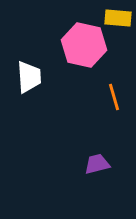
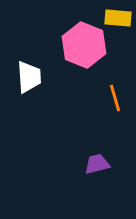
pink hexagon: rotated 9 degrees clockwise
orange line: moved 1 px right, 1 px down
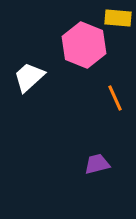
white trapezoid: rotated 128 degrees counterclockwise
orange line: rotated 8 degrees counterclockwise
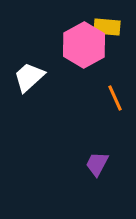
yellow rectangle: moved 11 px left, 9 px down
pink hexagon: rotated 9 degrees clockwise
purple trapezoid: rotated 48 degrees counterclockwise
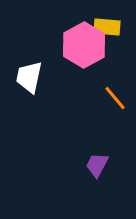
white trapezoid: rotated 36 degrees counterclockwise
orange line: rotated 16 degrees counterclockwise
purple trapezoid: moved 1 px down
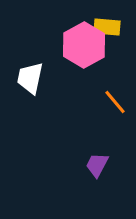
white trapezoid: moved 1 px right, 1 px down
orange line: moved 4 px down
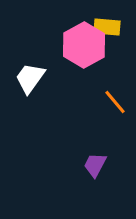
white trapezoid: rotated 24 degrees clockwise
purple trapezoid: moved 2 px left
